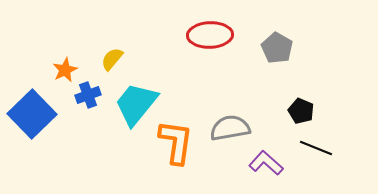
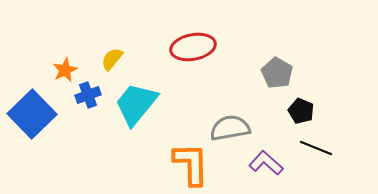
red ellipse: moved 17 px left, 12 px down; rotated 9 degrees counterclockwise
gray pentagon: moved 25 px down
orange L-shape: moved 15 px right, 22 px down; rotated 9 degrees counterclockwise
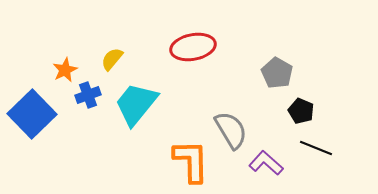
gray semicircle: moved 1 px right, 2 px down; rotated 69 degrees clockwise
orange L-shape: moved 3 px up
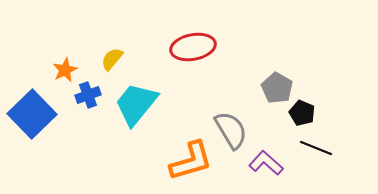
gray pentagon: moved 15 px down
black pentagon: moved 1 px right, 2 px down
orange L-shape: rotated 75 degrees clockwise
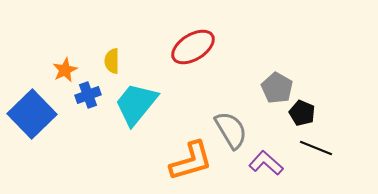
red ellipse: rotated 21 degrees counterclockwise
yellow semicircle: moved 2 px down; rotated 40 degrees counterclockwise
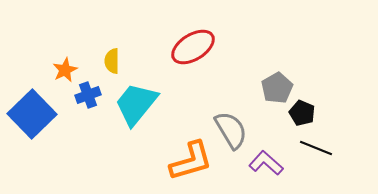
gray pentagon: rotated 12 degrees clockwise
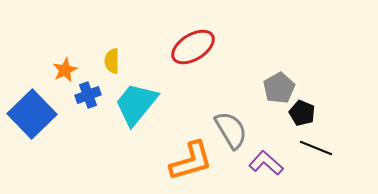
gray pentagon: moved 2 px right
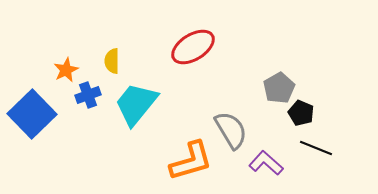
orange star: moved 1 px right
black pentagon: moved 1 px left
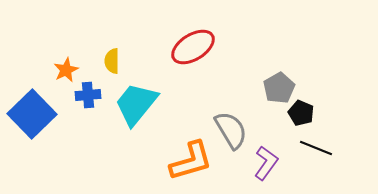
blue cross: rotated 15 degrees clockwise
purple L-shape: rotated 84 degrees clockwise
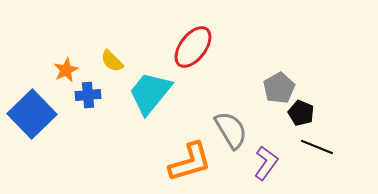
red ellipse: rotated 21 degrees counterclockwise
yellow semicircle: rotated 45 degrees counterclockwise
cyan trapezoid: moved 14 px right, 11 px up
black line: moved 1 px right, 1 px up
orange L-shape: moved 1 px left, 1 px down
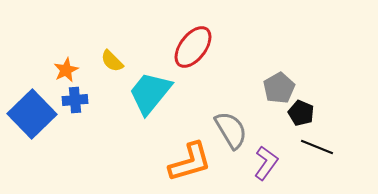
blue cross: moved 13 px left, 5 px down
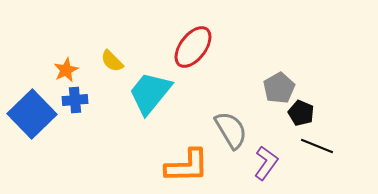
black line: moved 1 px up
orange L-shape: moved 3 px left, 4 px down; rotated 15 degrees clockwise
